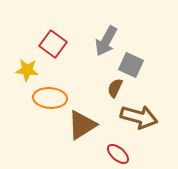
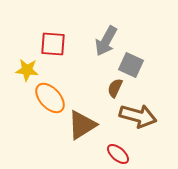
red square: rotated 32 degrees counterclockwise
orange ellipse: rotated 44 degrees clockwise
brown arrow: moved 1 px left, 1 px up
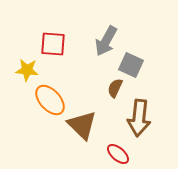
orange ellipse: moved 2 px down
brown arrow: moved 1 px right, 2 px down; rotated 81 degrees clockwise
brown triangle: rotated 44 degrees counterclockwise
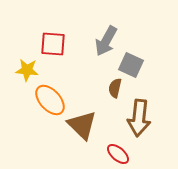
brown semicircle: rotated 12 degrees counterclockwise
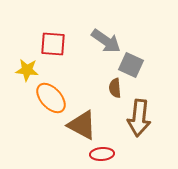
gray arrow: rotated 84 degrees counterclockwise
brown semicircle: rotated 18 degrees counterclockwise
orange ellipse: moved 1 px right, 2 px up
brown triangle: rotated 16 degrees counterclockwise
red ellipse: moved 16 px left; rotated 45 degrees counterclockwise
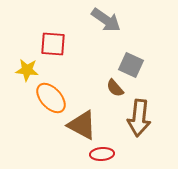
gray arrow: moved 21 px up
brown semicircle: rotated 36 degrees counterclockwise
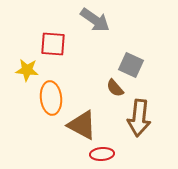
gray arrow: moved 11 px left
orange ellipse: rotated 36 degrees clockwise
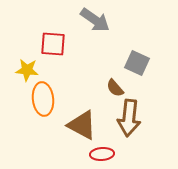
gray square: moved 6 px right, 2 px up
orange ellipse: moved 8 px left, 1 px down
brown arrow: moved 10 px left
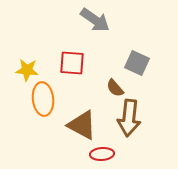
red square: moved 19 px right, 19 px down
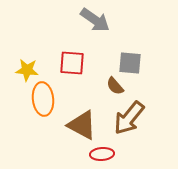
gray square: moved 7 px left; rotated 20 degrees counterclockwise
brown semicircle: moved 2 px up
brown arrow: rotated 33 degrees clockwise
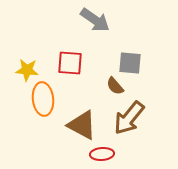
red square: moved 2 px left
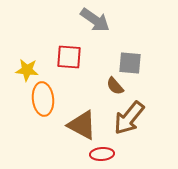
red square: moved 1 px left, 6 px up
